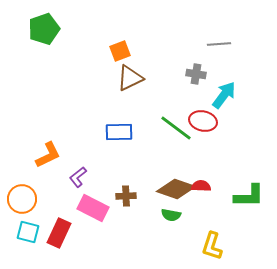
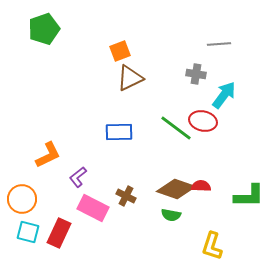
brown cross: rotated 30 degrees clockwise
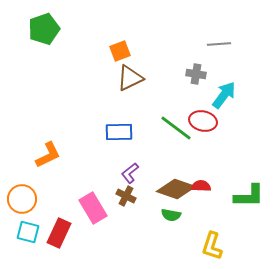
purple L-shape: moved 52 px right, 4 px up
pink rectangle: rotated 32 degrees clockwise
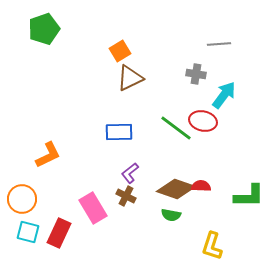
orange square: rotated 10 degrees counterclockwise
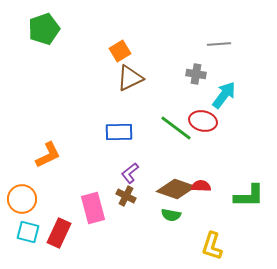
pink rectangle: rotated 16 degrees clockwise
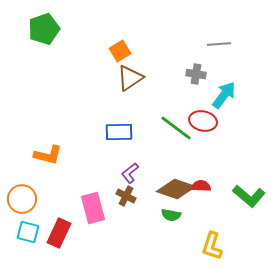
brown triangle: rotated 8 degrees counterclockwise
orange L-shape: rotated 40 degrees clockwise
green L-shape: rotated 40 degrees clockwise
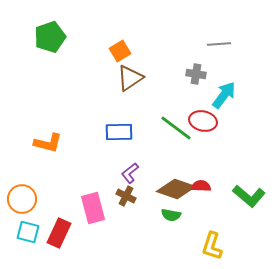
green pentagon: moved 6 px right, 8 px down
orange L-shape: moved 12 px up
